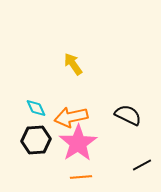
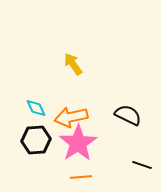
black line: rotated 48 degrees clockwise
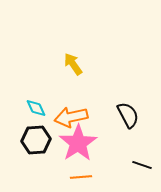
black semicircle: rotated 36 degrees clockwise
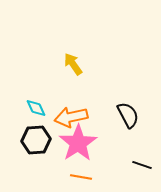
orange line: rotated 15 degrees clockwise
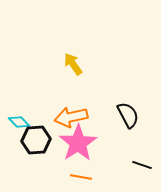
cyan diamond: moved 17 px left, 14 px down; rotated 20 degrees counterclockwise
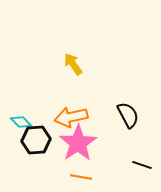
cyan diamond: moved 2 px right
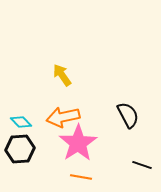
yellow arrow: moved 11 px left, 11 px down
orange arrow: moved 8 px left
black hexagon: moved 16 px left, 9 px down
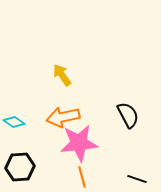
cyan diamond: moved 7 px left; rotated 10 degrees counterclockwise
pink star: moved 1 px right; rotated 27 degrees clockwise
black hexagon: moved 18 px down
black line: moved 5 px left, 14 px down
orange line: moved 1 px right; rotated 65 degrees clockwise
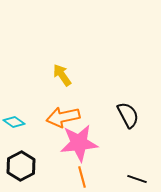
black hexagon: moved 1 px right, 1 px up; rotated 24 degrees counterclockwise
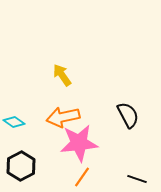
orange line: rotated 50 degrees clockwise
